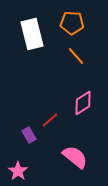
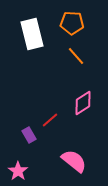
pink semicircle: moved 1 px left, 4 px down
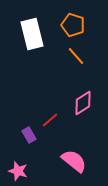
orange pentagon: moved 1 px right, 2 px down; rotated 15 degrees clockwise
pink star: rotated 18 degrees counterclockwise
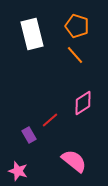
orange pentagon: moved 4 px right, 1 px down
orange line: moved 1 px left, 1 px up
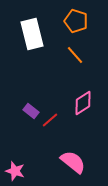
orange pentagon: moved 1 px left, 5 px up
purple rectangle: moved 2 px right, 24 px up; rotated 21 degrees counterclockwise
pink semicircle: moved 1 px left, 1 px down
pink star: moved 3 px left
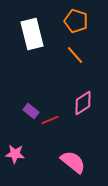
red line: rotated 18 degrees clockwise
pink star: moved 17 px up; rotated 12 degrees counterclockwise
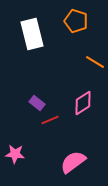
orange line: moved 20 px right, 7 px down; rotated 18 degrees counterclockwise
purple rectangle: moved 6 px right, 8 px up
pink semicircle: rotated 76 degrees counterclockwise
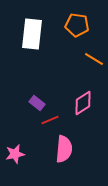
orange pentagon: moved 1 px right, 4 px down; rotated 10 degrees counterclockwise
white rectangle: rotated 20 degrees clockwise
orange line: moved 1 px left, 3 px up
pink star: rotated 18 degrees counterclockwise
pink semicircle: moved 9 px left, 13 px up; rotated 132 degrees clockwise
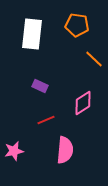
orange line: rotated 12 degrees clockwise
purple rectangle: moved 3 px right, 17 px up; rotated 14 degrees counterclockwise
red line: moved 4 px left
pink semicircle: moved 1 px right, 1 px down
pink star: moved 1 px left, 3 px up
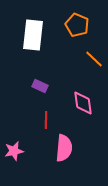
orange pentagon: rotated 15 degrees clockwise
white rectangle: moved 1 px right, 1 px down
pink diamond: rotated 65 degrees counterclockwise
red line: rotated 66 degrees counterclockwise
pink semicircle: moved 1 px left, 2 px up
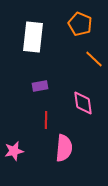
orange pentagon: moved 3 px right, 1 px up
white rectangle: moved 2 px down
purple rectangle: rotated 35 degrees counterclockwise
